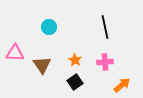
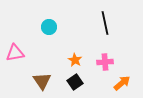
black line: moved 4 px up
pink triangle: rotated 12 degrees counterclockwise
brown triangle: moved 16 px down
orange arrow: moved 2 px up
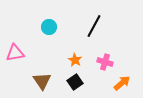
black line: moved 11 px left, 3 px down; rotated 40 degrees clockwise
pink cross: rotated 21 degrees clockwise
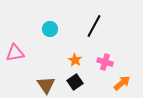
cyan circle: moved 1 px right, 2 px down
brown triangle: moved 4 px right, 4 px down
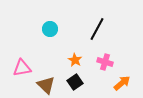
black line: moved 3 px right, 3 px down
pink triangle: moved 7 px right, 15 px down
brown triangle: rotated 12 degrees counterclockwise
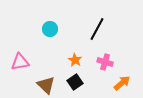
pink triangle: moved 2 px left, 6 px up
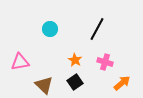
brown triangle: moved 2 px left
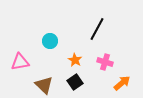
cyan circle: moved 12 px down
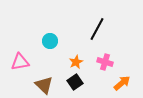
orange star: moved 1 px right, 2 px down; rotated 16 degrees clockwise
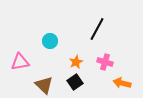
orange arrow: rotated 126 degrees counterclockwise
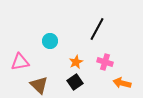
brown triangle: moved 5 px left
